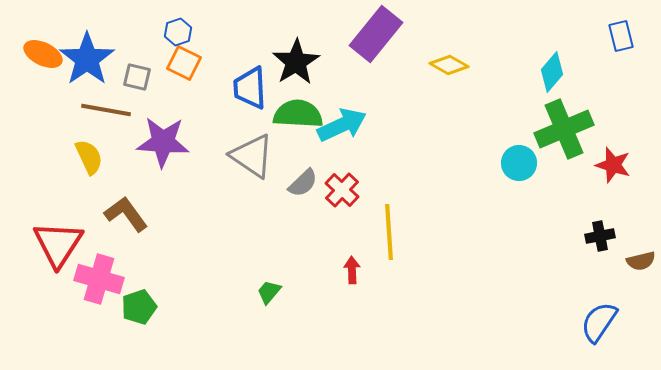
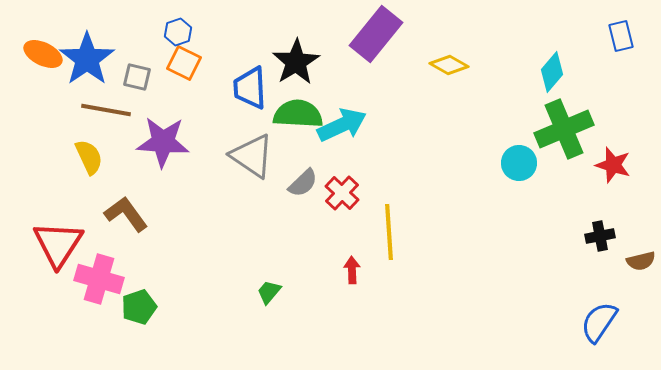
red cross: moved 3 px down
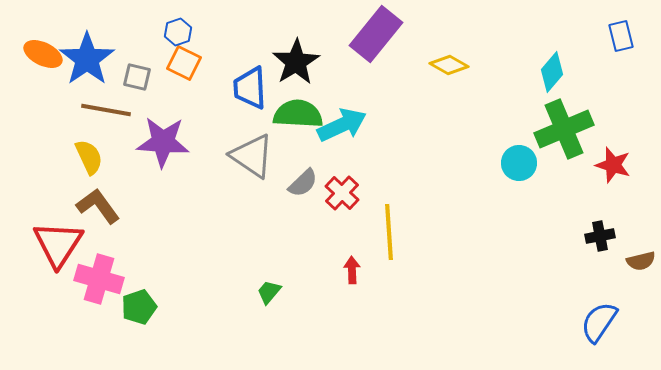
brown L-shape: moved 28 px left, 8 px up
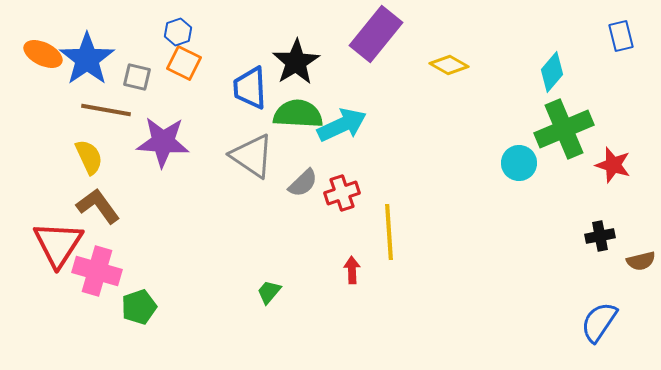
red cross: rotated 28 degrees clockwise
pink cross: moved 2 px left, 8 px up
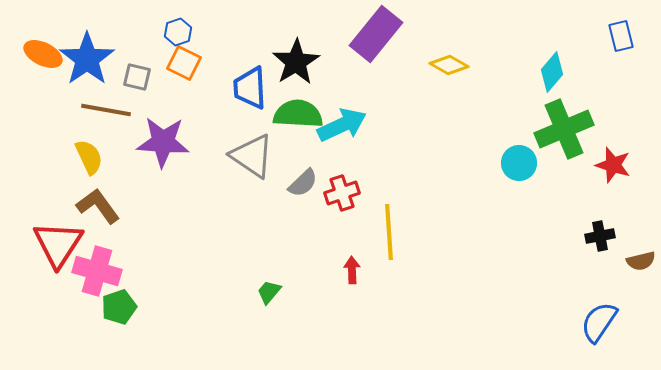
green pentagon: moved 20 px left
